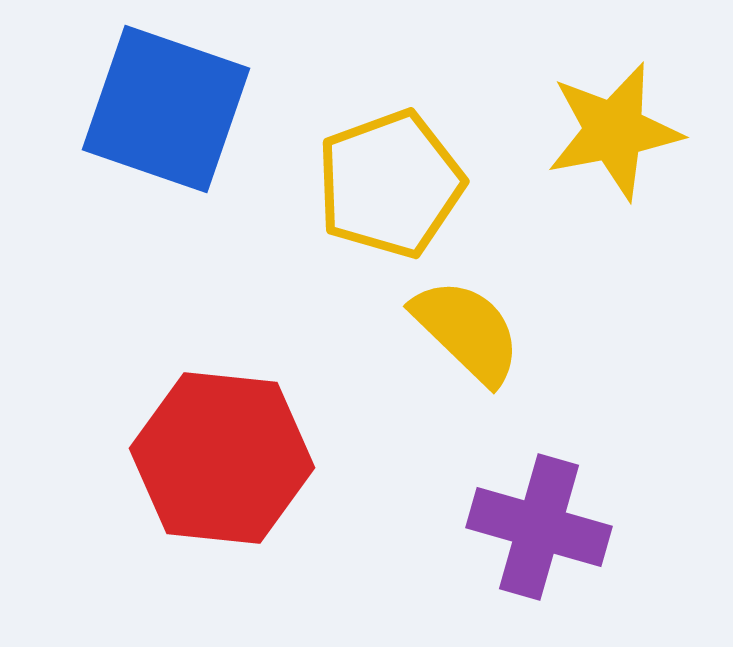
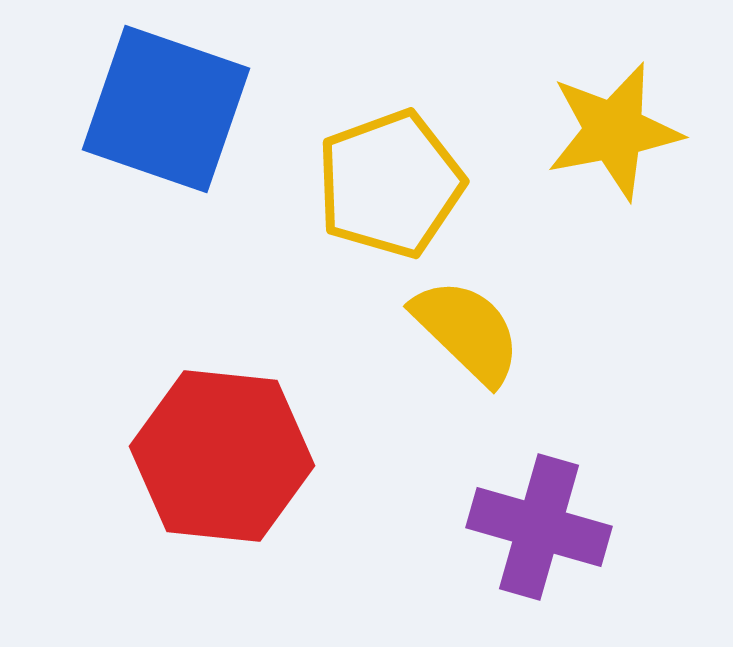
red hexagon: moved 2 px up
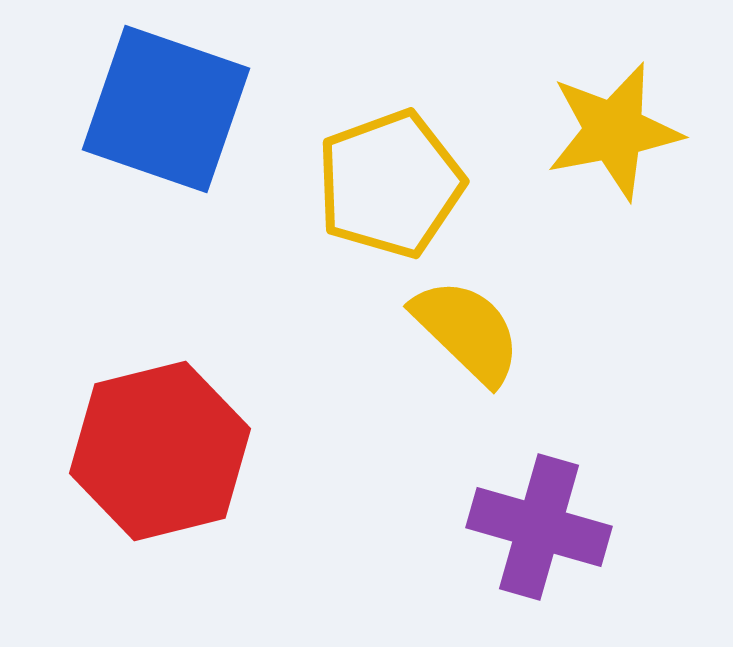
red hexagon: moved 62 px left, 5 px up; rotated 20 degrees counterclockwise
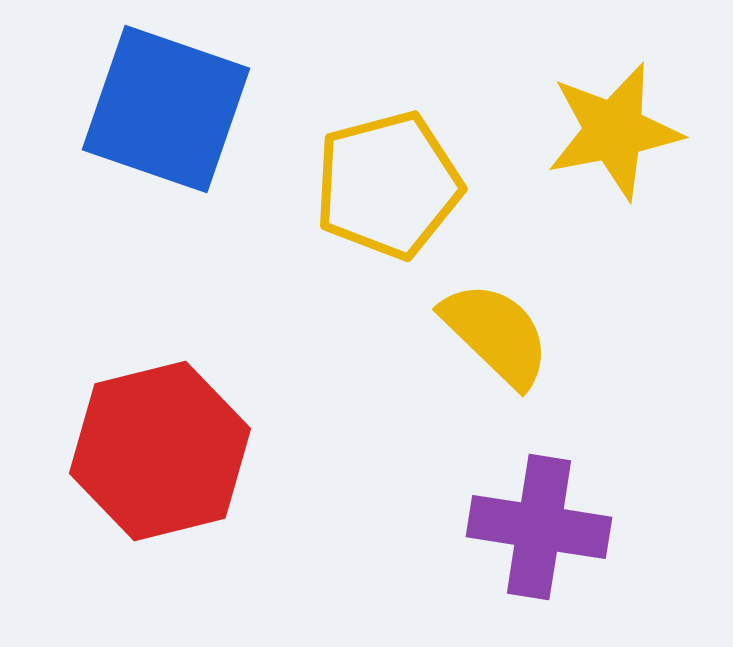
yellow pentagon: moved 2 px left, 1 px down; rotated 5 degrees clockwise
yellow semicircle: moved 29 px right, 3 px down
purple cross: rotated 7 degrees counterclockwise
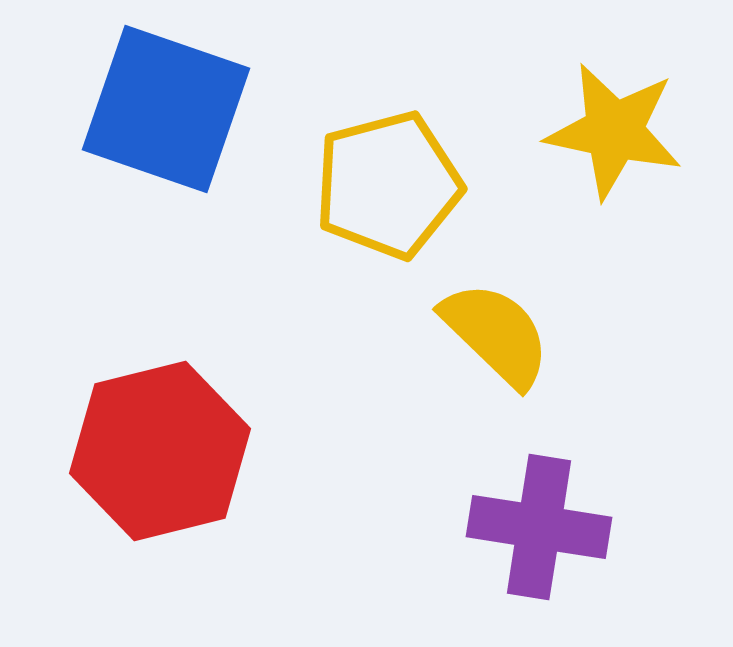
yellow star: rotated 23 degrees clockwise
